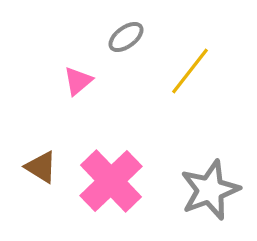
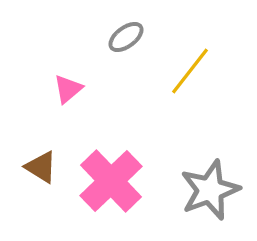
pink triangle: moved 10 px left, 8 px down
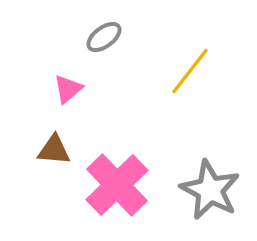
gray ellipse: moved 22 px left
brown triangle: moved 13 px right, 17 px up; rotated 27 degrees counterclockwise
pink cross: moved 6 px right, 4 px down
gray star: rotated 24 degrees counterclockwise
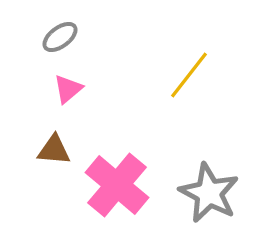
gray ellipse: moved 44 px left
yellow line: moved 1 px left, 4 px down
pink cross: rotated 6 degrees counterclockwise
gray star: moved 1 px left, 3 px down
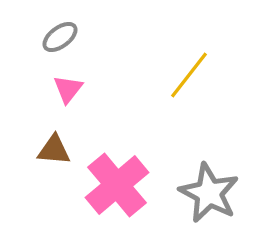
pink triangle: rotated 12 degrees counterclockwise
pink cross: rotated 10 degrees clockwise
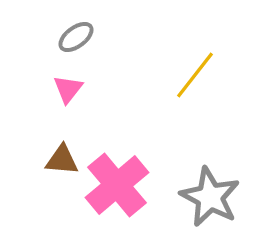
gray ellipse: moved 16 px right
yellow line: moved 6 px right
brown triangle: moved 8 px right, 10 px down
gray star: moved 1 px right, 4 px down
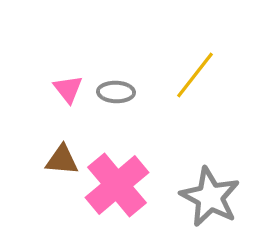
gray ellipse: moved 40 px right, 55 px down; rotated 39 degrees clockwise
pink triangle: rotated 16 degrees counterclockwise
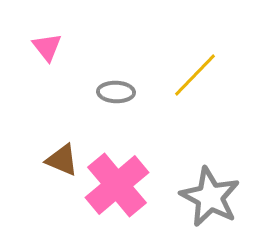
yellow line: rotated 6 degrees clockwise
pink triangle: moved 21 px left, 42 px up
brown triangle: rotated 18 degrees clockwise
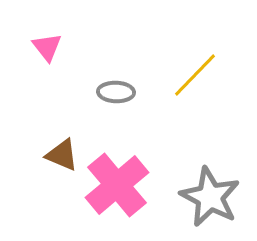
brown triangle: moved 5 px up
